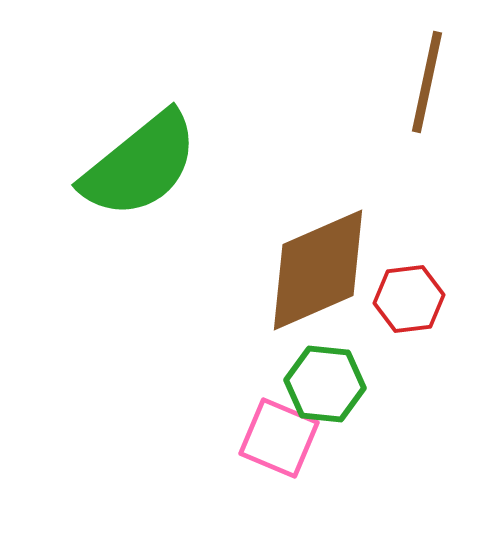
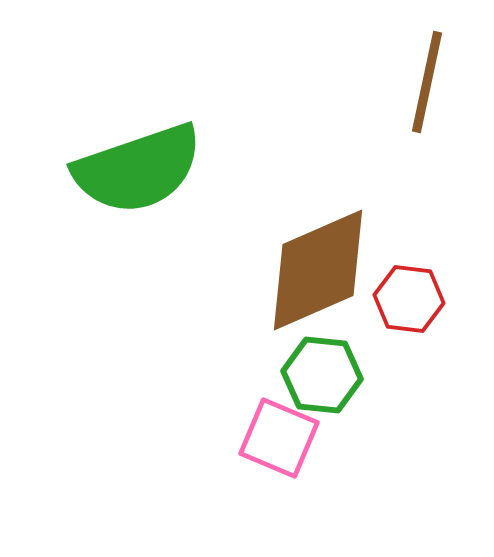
green semicircle: moved 2 px left, 4 px down; rotated 20 degrees clockwise
red hexagon: rotated 14 degrees clockwise
green hexagon: moved 3 px left, 9 px up
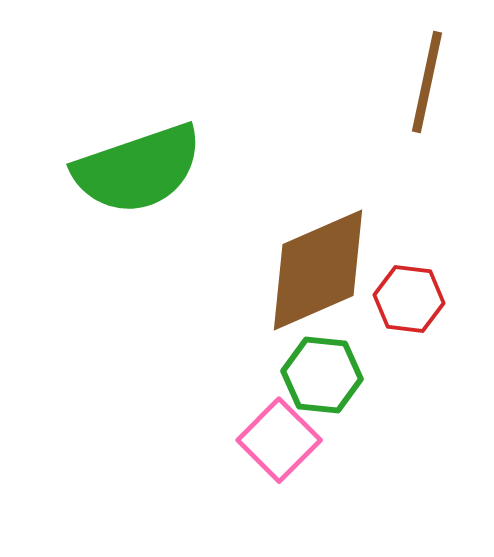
pink square: moved 2 px down; rotated 22 degrees clockwise
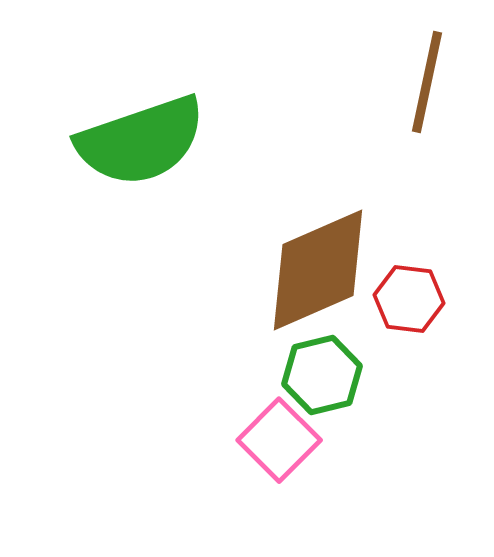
green semicircle: moved 3 px right, 28 px up
green hexagon: rotated 20 degrees counterclockwise
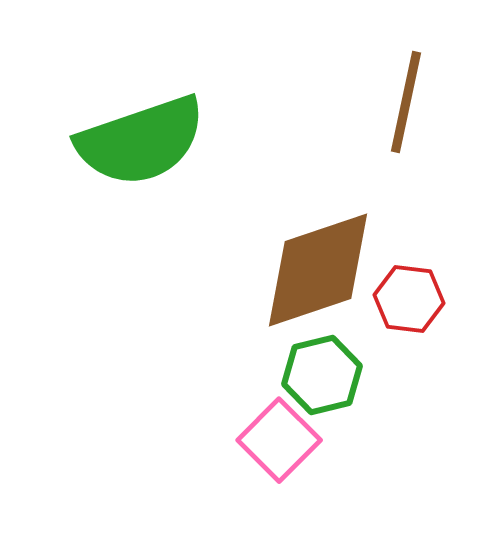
brown line: moved 21 px left, 20 px down
brown diamond: rotated 5 degrees clockwise
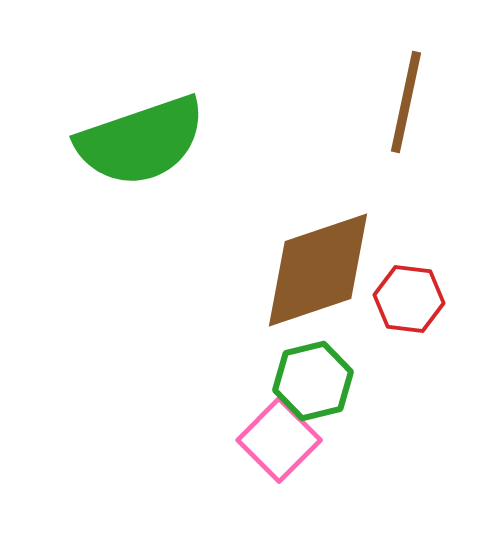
green hexagon: moved 9 px left, 6 px down
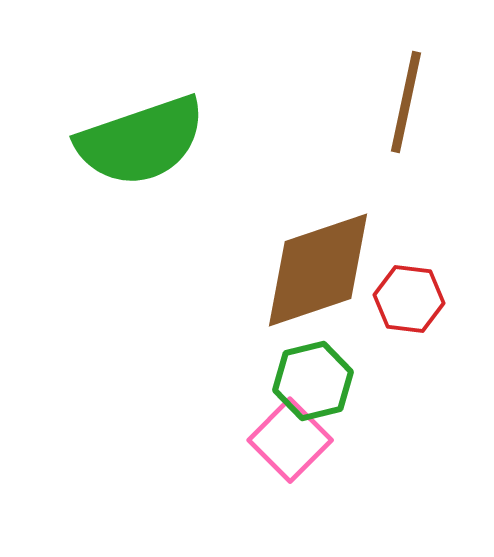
pink square: moved 11 px right
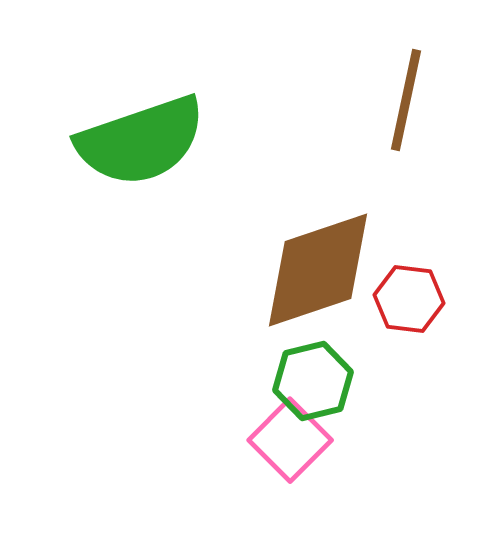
brown line: moved 2 px up
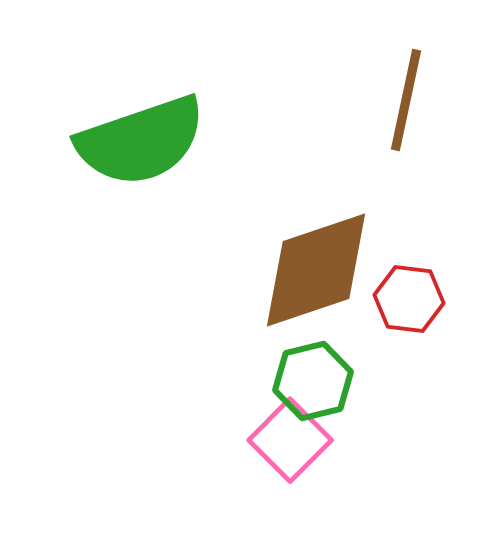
brown diamond: moved 2 px left
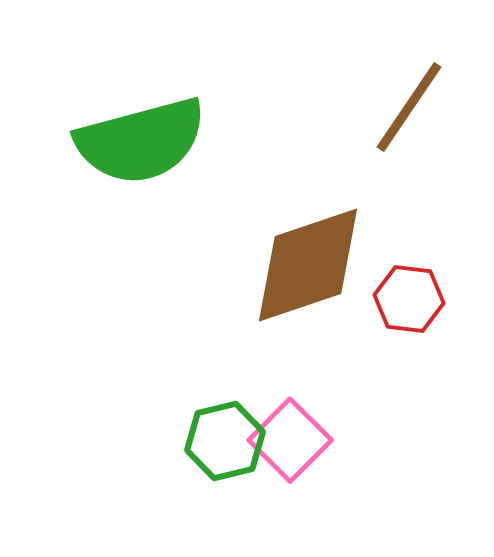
brown line: moved 3 px right, 7 px down; rotated 22 degrees clockwise
green semicircle: rotated 4 degrees clockwise
brown diamond: moved 8 px left, 5 px up
green hexagon: moved 88 px left, 60 px down
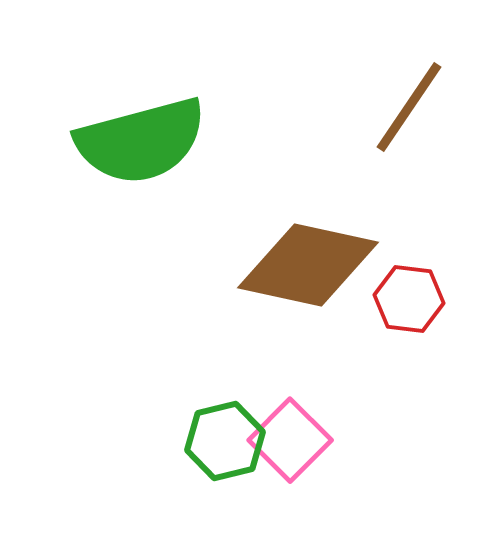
brown diamond: rotated 31 degrees clockwise
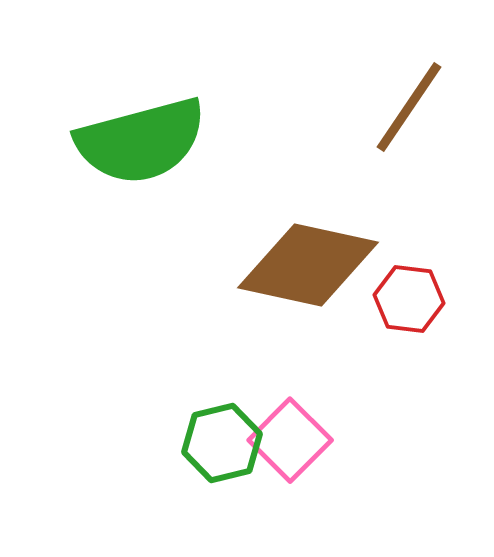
green hexagon: moved 3 px left, 2 px down
